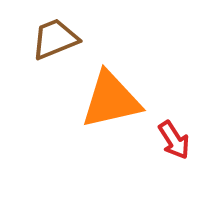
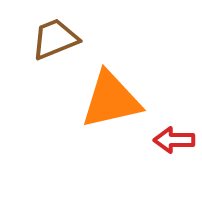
red arrow: rotated 123 degrees clockwise
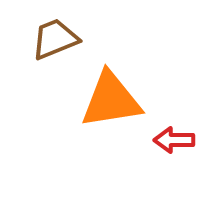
orange triangle: rotated 4 degrees clockwise
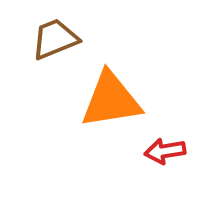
red arrow: moved 9 px left, 11 px down; rotated 9 degrees counterclockwise
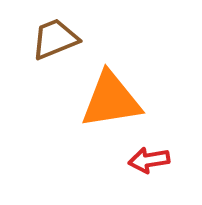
red arrow: moved 16 px left, 9 px down
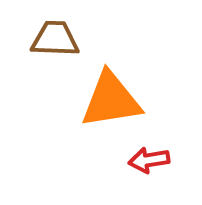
brown trapezoid: rotated 24 degrees clockwise
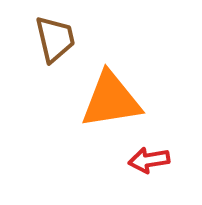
brown trapezoid: rotated 75 degrees clockwise
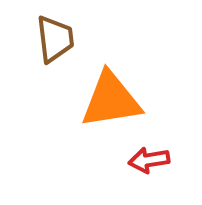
brown trapezoid: rotated 6 degrees clockwise
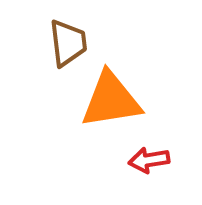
brown trapezoid: moved 13 px right, 4 px down
